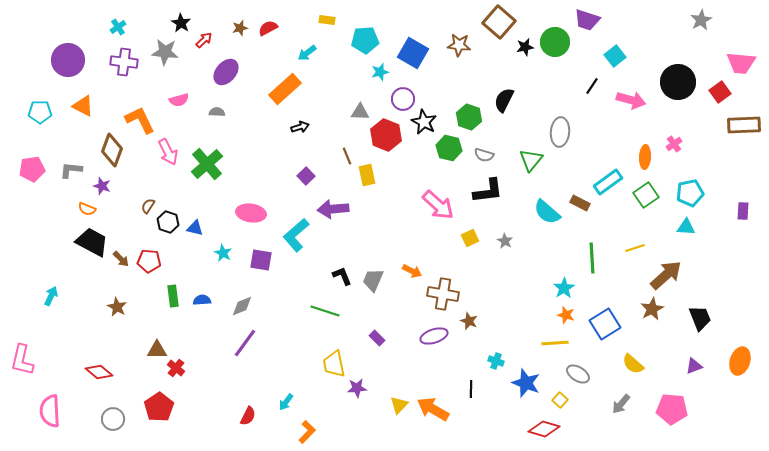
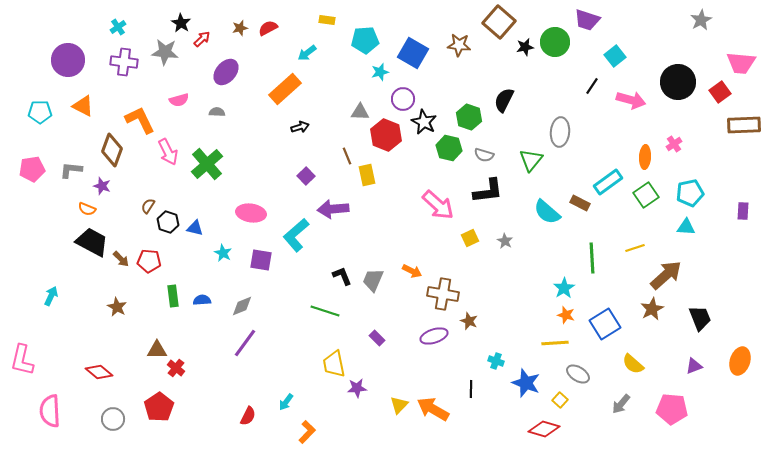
red arrow at (204, 40): moved 2 px left, 1 px up
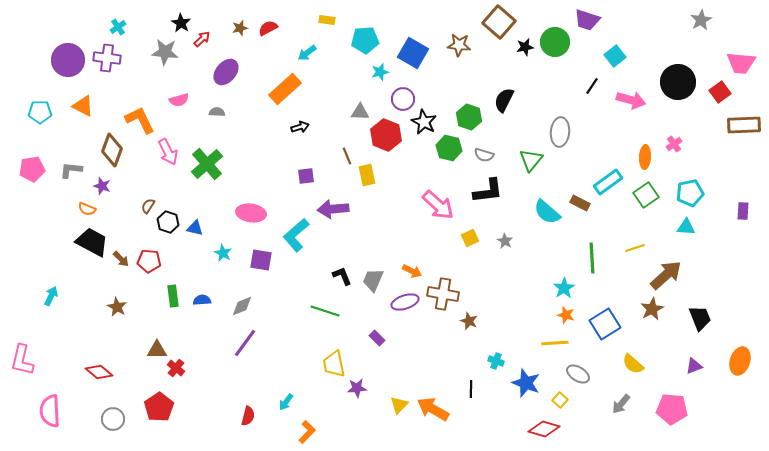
purple cross at (124, 62): moved 17 px left, 4 px up
purple square at (306, 176): rotated 36 degrees clockwise
purple ellipse at (434, 336): moved 29 px left, 34 px up
red semicircle at (248, 416): rotated 12 degrees counterclockwise
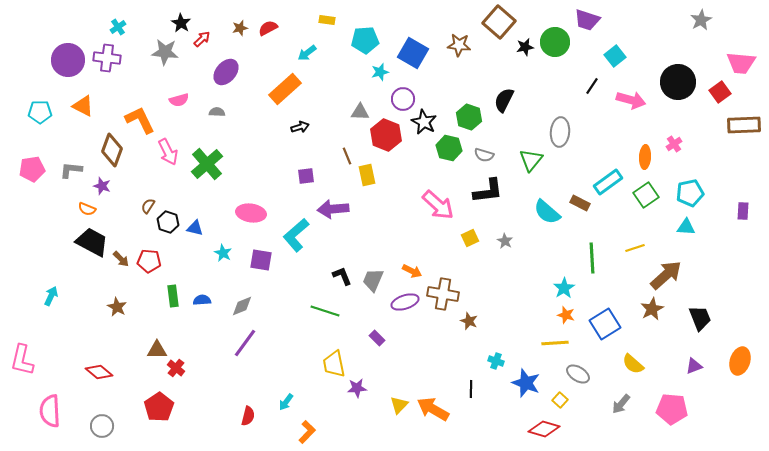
gray circle at (113, 419): moved 11 px left, 7 px down
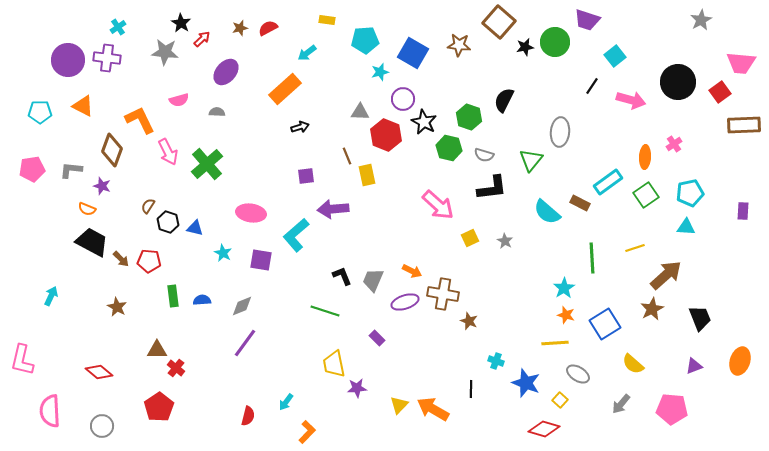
black L-shape at (488, 191): moved 4 px right, 3 px up
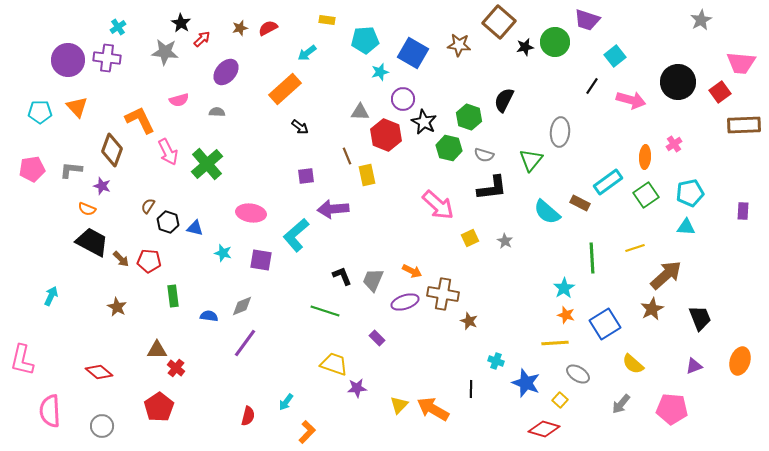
orange triangle at (83, 106): moved 6 px left, 1 px down; rotated 20 degrees clockwise
black arrow at (300, 127): rotated 54 degrees clockwise
cyan star at (223, 253): rotated 12 degrees counterclockwise
blue semicircle at (202, 300): moved 7 px right, 16 px down; rotated 12 degrees clockwise
yellow trapezoid at (334, 364): rotated 120 degrees clockwise
